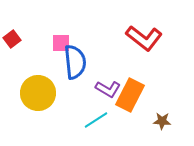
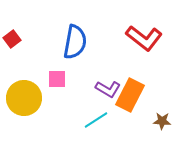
pink square: moved 4 px left, 36 px down
blue semicircle: moved 20 px up; rotated 16 degrees clockwise
yellow circle: moved 14 px left, 5 px down
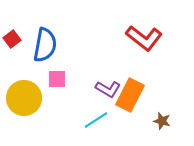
blue semicircle: moved 30 px left, 3 px down
brown star: rotated 12 degrees clockwise
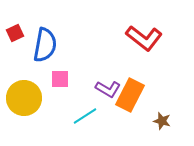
red square: moved 3 px right, 6 px up; rotated 12 degrees clockwise
pink square: moved 3 px right
cyan line: moved 11 px left, 4 px up
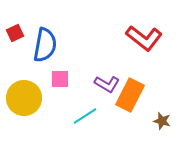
purple L-shape: moved 1 px left, 5 px up
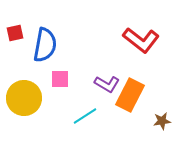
red square: rotated 12 degrees clockwise
red L-shape: moved 3 px left, 2 px down
brown star: rotated 24 degrees counterclockwise
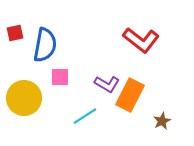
pink square: moved 2 px up
brown star: rotated 18 degrees counterclockwise
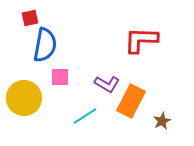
red square: moved 15 px right, 15 px up
red L-shape: rotated 144 degrees clockwise
orange rectangle: moved 1 px right, 6 px down
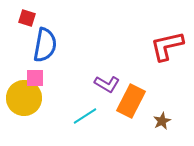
red square: moved 3 px left; rotated 30 degrees clockwise
red L-shape: moved 26 px right, 6 px down; rotated 15 degrees counterclockwise
pink square: moved 25 px left, 1 px down
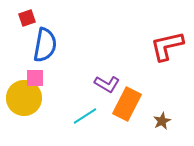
red square: rotated 36 degrees counterclockwise
orange rectangle: moved 4 px left, 3 px down
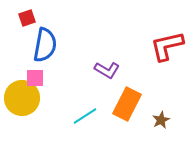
purple L-shape: moved 14 px up
yellow circle: moved 2 px left
brown star: moved 1 px left, 1 px up
